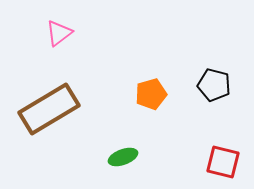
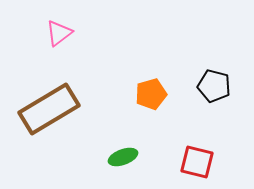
black pentagon: moved 1 px down
red square: moved 26 px left
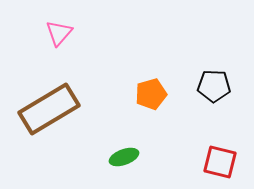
pink triangle: rotated 12 degrees counterclockwise
black pentagon: rotated 12 degrees counterclockwise
green ellipse: moved 1 px right
red square: moved 23 px right
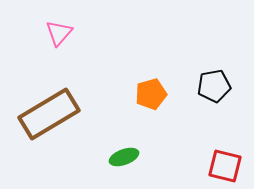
black pentagon: rotated 12 degrees counterclockwise
brown rectangle: moved 5 px down
red square: moved 5 px right, 4 px down
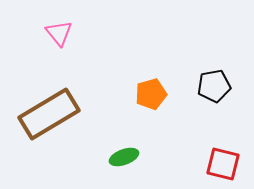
pink triangle: rotated 20 degrees counterclockwise
red square: moved 2 px left, 2 px up
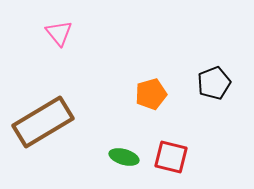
black pentagon: moved 3 px up; rotated 12 degrees counterclockwise
brown rectangle: moved 6 px left, 8 px down
green ellipse: rotated 36 degrees clockwise
red square: moved 52 px left, 7 px up
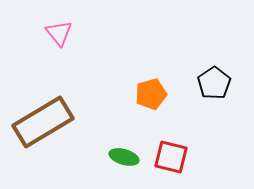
black pentagon: rotated 12 degrees counterclockwise
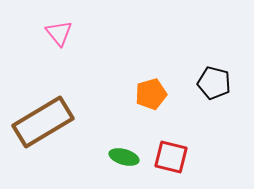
black pentagon: rotated 24 degrees counterclockwise
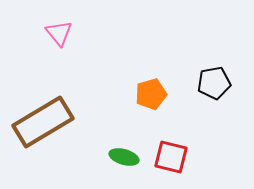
black pentagon: rotated 24 degrees counterclockwise
